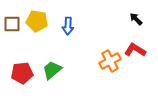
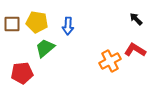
yellow pentagon: moved 1 px down
green trapezoid: moved 7 px left, 22 px up
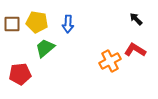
blue arrow: moved 2 px up
red pentagon: moved 2 px left, 1 px down
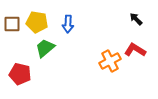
red pentagon: rotated 20 degrees clockwise
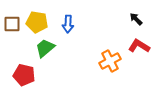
red L-shape: moved 4 px right, 4 px up
red pentagon: moved 4 px right, 1 px down
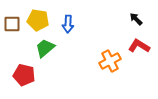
yellow pentagon: moved 1 px right, 2 px up
